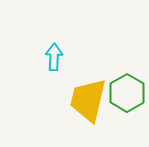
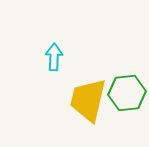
green hexagon: rotated 24 degrees clockwise
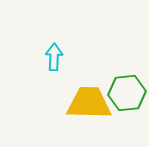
yellow trapezoid: moved 1 px right, 3 px down; rotated 78 degrees clockwise
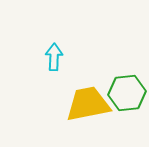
yellow trapezoid: moved 1 px left, 1 px down; rotated 12 degrees counterclockwise
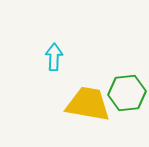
yellow trapezoid: rotated 21 degrees clockwise
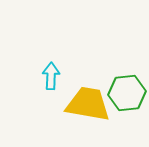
cyan arrow: moved 3 px left, 19 px down
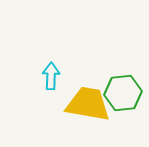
green hexagon: moved 4 px left
